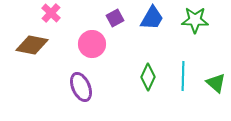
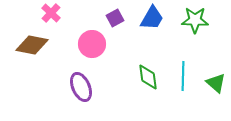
green diamond: rotated 32 degrees counterclockwise
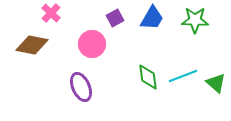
cyan line: rotated 68 degrees clockwise
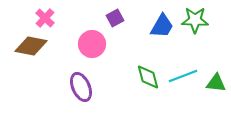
pink cross: moved 6 px left, 5 px down
blue trapezoid: moved 10 px right, 8 px down
brown diamond: moved 1 px left, 1 px down
green diamond: rotated 8 degrees counterclockwise
green triangle: rotated 35 degrees counterclockwise
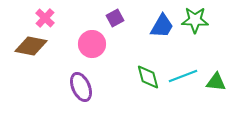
green triangle: moved 1 px up
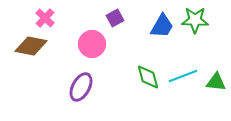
purple ellipse: rotated 52 degrees clockwise
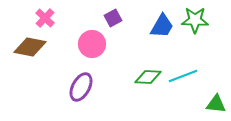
purple square: moved 2 px left
brown diamond: moved 1 px left, 1 px down
green diamond: rotated 72 degrees counterclockwise
green triangle: moved 22 px down
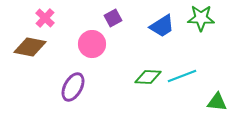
green star: moved 6 px right, 2 px up
blue trapezoid: rotated 28 degrees clockwise
cyan line: moved 1 px left
purple ellipse: moved 8 px left
green triangle: moved 1 px right, 2 px up
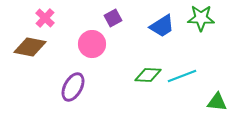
green diamond: moved 2 px up
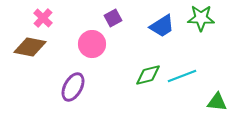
pink cross: moved 2 px left
green diamond: rotated 16 degrees counterclockwise
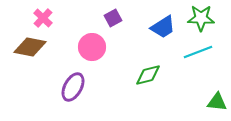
blue trapezoid: moved 1 px right, 1 px down
pink circle: moved 3 px down
cyan line: moved 16 px right, 24 px up
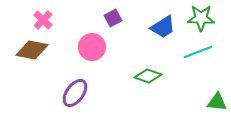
pink cross: moved 2 px down
brown diamond: moved 2 px right, 3 px down
green diamond: moved 1 px down; rotated 32 degrees clockwise
purple ellipse: moved 2 px right, 6 px down; rotated 8 degrees clockwise
